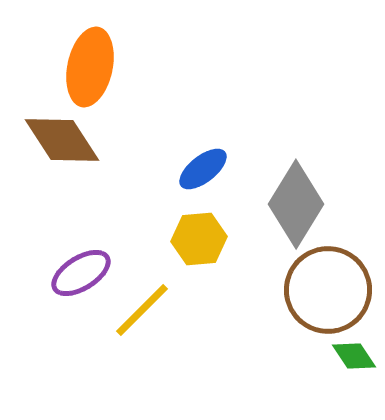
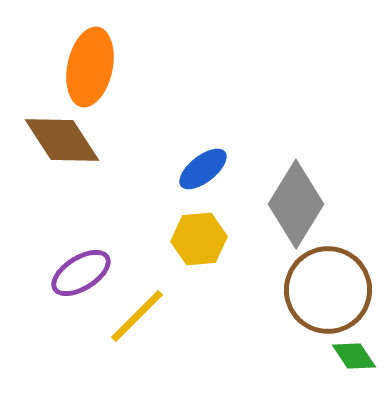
yellow line: moved 5 px left, 6 px down
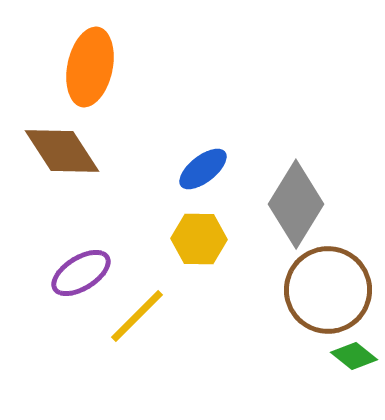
brown diamond: moved 11 px down
yellow hexagon: rotated 6 degrees clockwise
green diamond: rotated 18 degrees counterclockwise
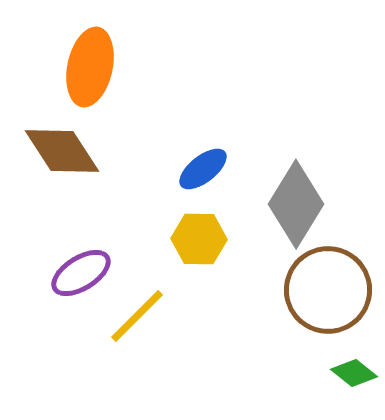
green diamond: moved 17 px down
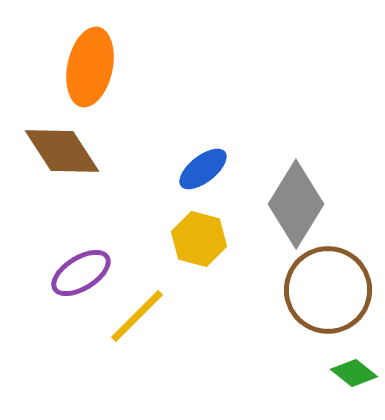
yellow hexagon: rotated 14 degrees clockwise
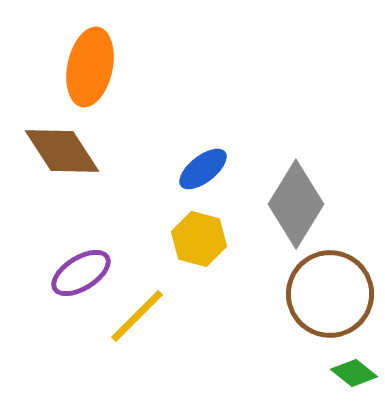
brown circle: moved 2 px right, 4 px down
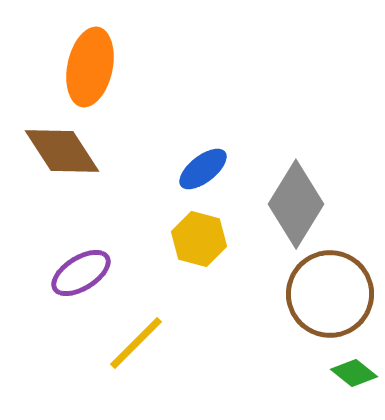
yellow line: moved 1 px left, 27 px down
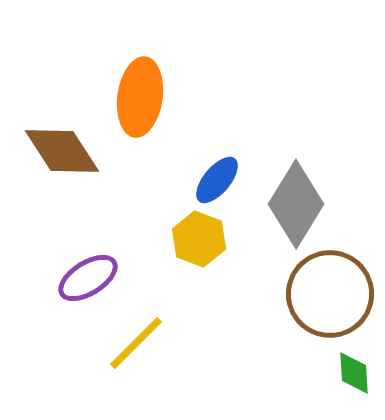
orange ellipse: moved 50 px right, 30 px down; rotated 4 degrees counterclockwise
blue ellipse: moved 14 px right, 11 px down; rotated 12 degrees counterclockwise
yellow hexagon: rotated 6 degrees clockwise
purple ellipse: moved 7 px right, 5 px down
green diamond: rotated 48 degrees clockwise
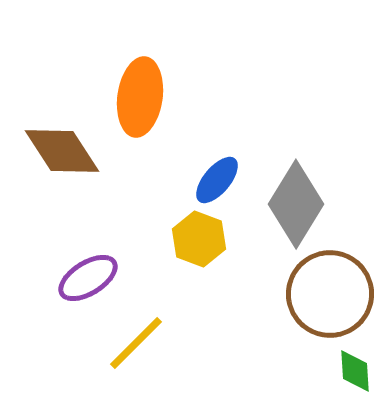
green diamond: moved 1 px right, 2 px up
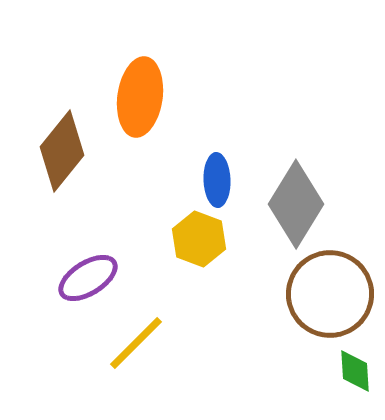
brown diamond: rotated 72 degrees clockwise
blue ellipse: rotated 42 degrees counterclockwise
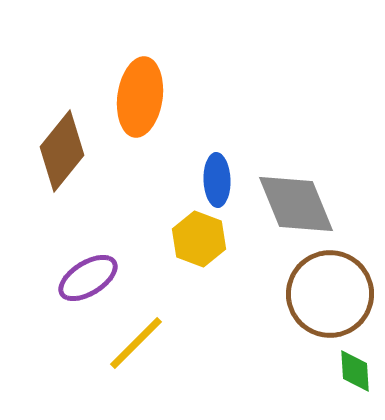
gray diamond: rotated 54 degrees counterclockwise
